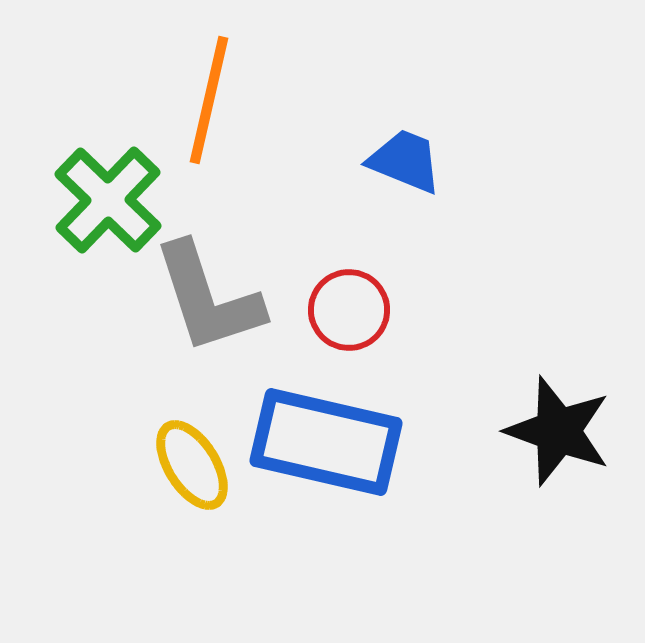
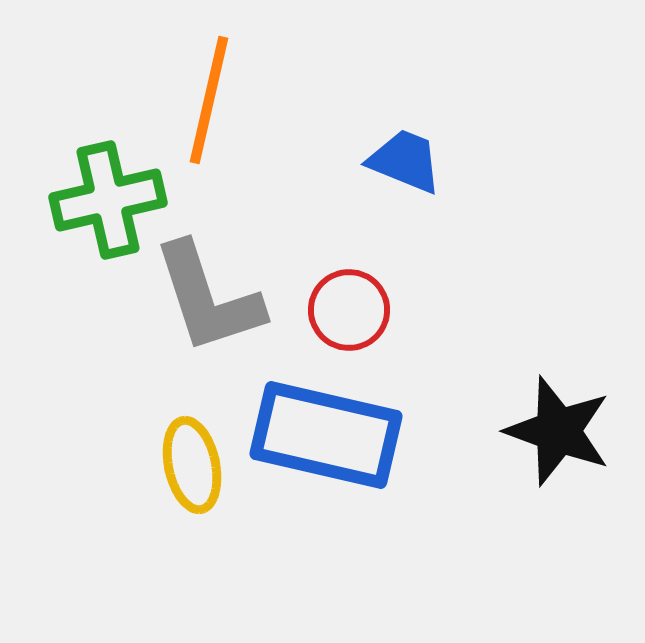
green cross: rotated 33 degrees clockwise
blue rectangle: moved 7 px up
yellow ellipse: rotated 20 degrees clockwise
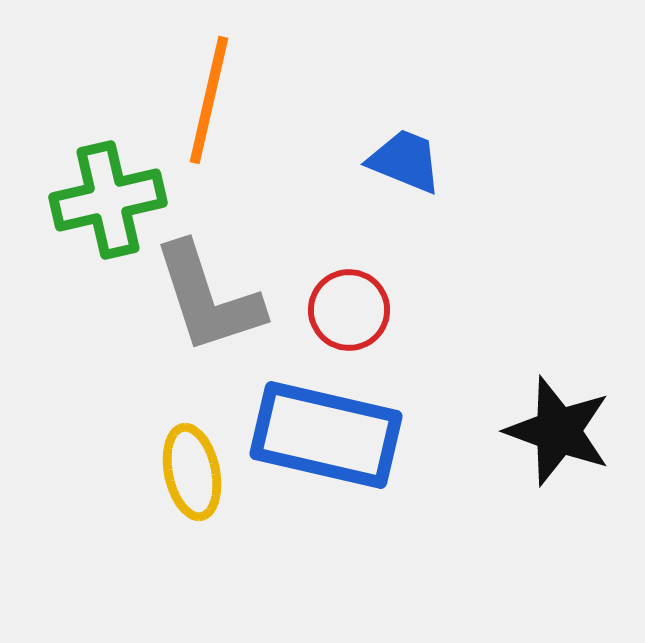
yellow ellipse: moved 7 px down
